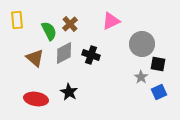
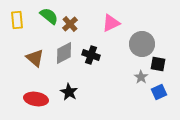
pink triangle: moved 2 px down
green semicircle: moved 15 px up; rotated 24 degrees counterclockwise
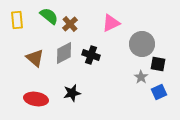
black star: moved 3 px right, 1 px down; rotated 30 degrees clockwise
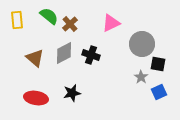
red ellipse: moved 1 px up
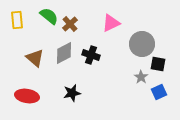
red ellipse: moved 9 px left, 2 px up
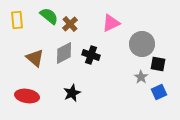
black star: rotated 12 degrees counterclockwise
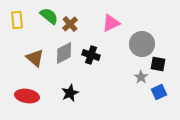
black star: moved 2 px left
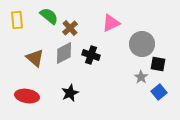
brown cross: moved 4 px down
blue square: rotated 14 degrees counterclockwise
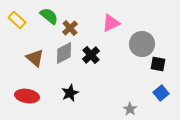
yellow rectangle: rotated 42 degrees counterclockwise
black cross: rotated 30 degrees clockwise
gray star: moved 11 px left, 32 px down
blue square: moved 2 px right, 1 px down
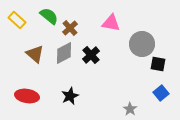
pink triangle: rotated 36 degrees clockwise
brown triangle: moved 4 px up
black star: moved 3 px down
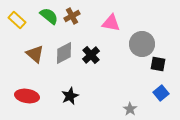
brown cross: moved 2 px right, 12 px up; rotated 14 degrees clockwise
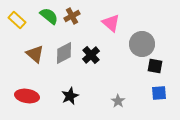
pink triangle: rotated 30 degrees clockwise
black square: moved 3 px left, 2 px down
blue square: moved 2 px left; rotated 35 degrees clockwise
gray star: moved 12 px left, 8 px up
